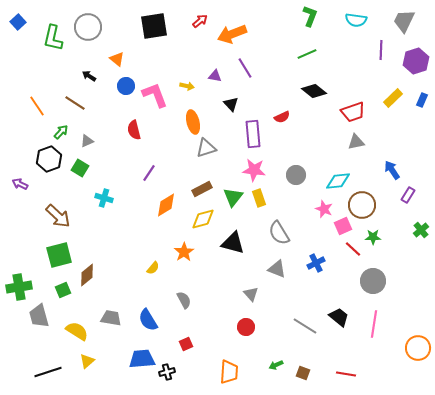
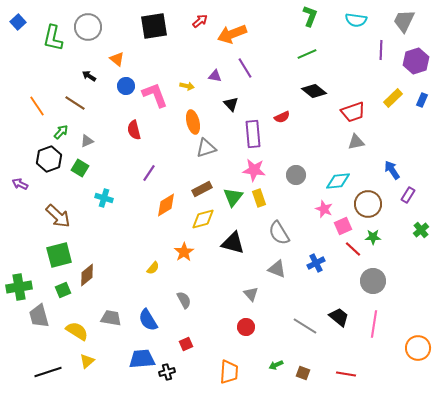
brown circle at (362, 205): moved 6 px right, 1 px up
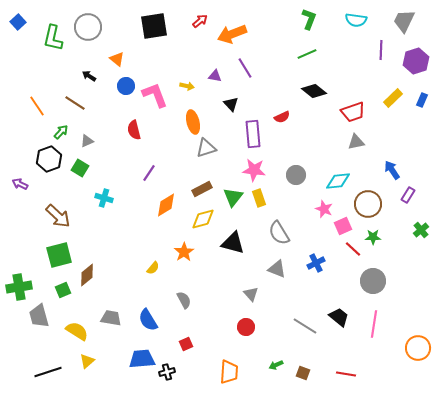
green L-shape at (310, 16): moved 1 px left, 3 px down
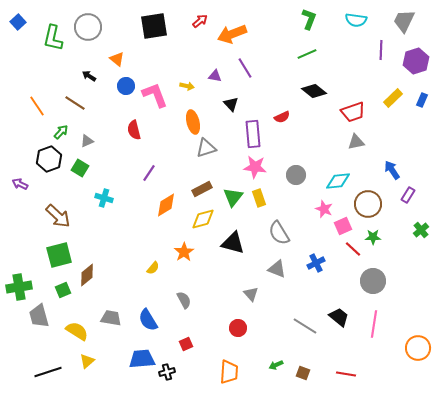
pink star at (254, 170): moved 1 px right, 3 px up
red circle at (246, 327): moved 8 px left, 1 px down
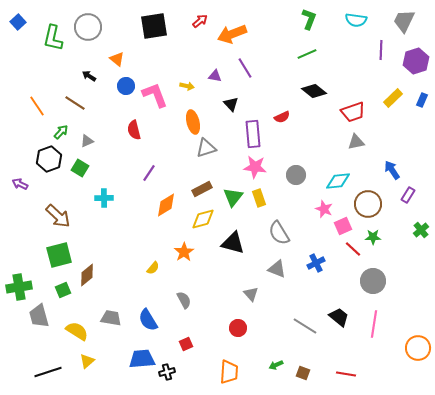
cyan cross at (104, 198): rotated 18 degrees counterclockwise
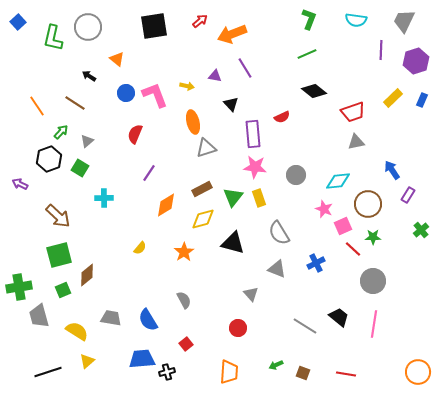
blue circle at (126, 86): moved 7 px down
red semicircle at (134, 130): moved 1 px right, 4 px down; rotated 36 degrees clockwise
gray triangle at (87, 141): rotated 16 degrees counterclockwise
yellow semicircle at (153, 268): moved 13 px left, 20 px up
red square at (186, 344): rotated 16 degrees counterclockwise
orange circle at (418, 348): moved 24 px down
